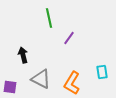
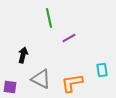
purple line: rotated 24 degrees clockwise
black arrow: rotated 28 degrees clockwise
cyan rectangle: moved 2 px up
orange L-shape: rotated 50 degrees clockwise
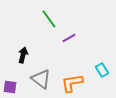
green line: moved 1 px down; rotated 24 degrees counterclockwise
cyan rectangle: rotated 24 degrees counterclockwise
gray triangle: rotated 10 degrees clockwise
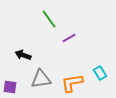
black arrow: rotated 84 degrees counterclockwise
cyan rectangle: moved 2 px left, 3 px down
gray triangle: rotated 45 degrees counterclockwise
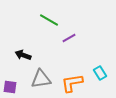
green line: moved 1 px down; rotated 24 degrees counterclockwise
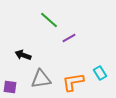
green line: rotated 12 degrees clockwise
orange L-shape: moved 1 px right, 1 px up
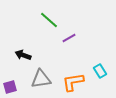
cyan rectangle: moved 2 px up
purple square: rotated 24 degrees counterclockwise
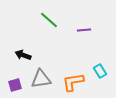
purple line: moved 15 px right, 8 px up; rotated 24 degrees clockwise
purple square: moved 5 px right, 2 px up
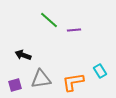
purple line: moved 10 px left
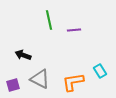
green line: rotated 36 degrees clockwise
gray triangle: moved 1 px left; rotated 35 degrees clockwise
purple square: moved 2 px left
